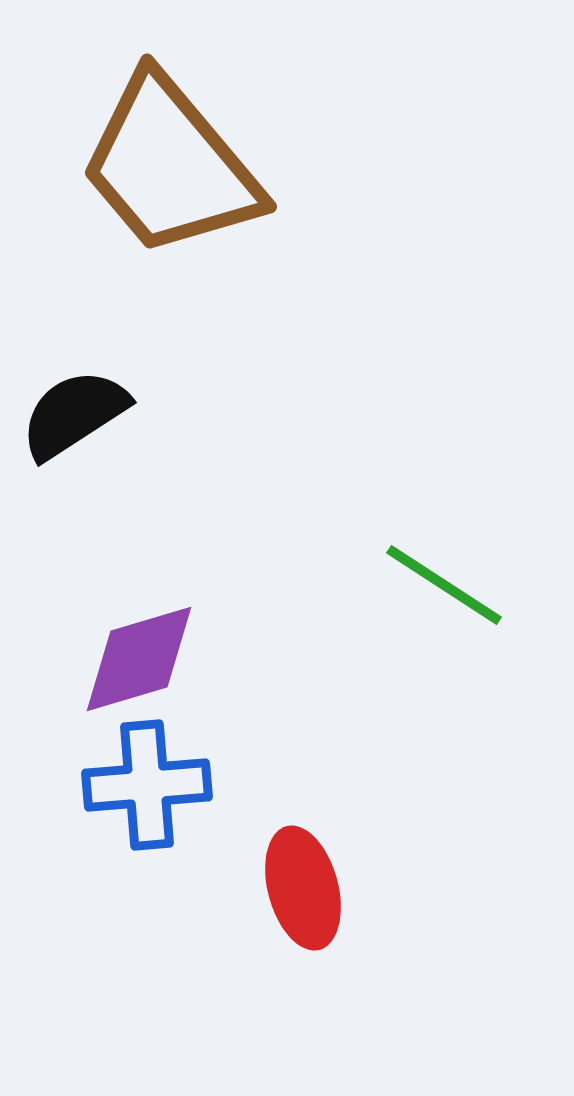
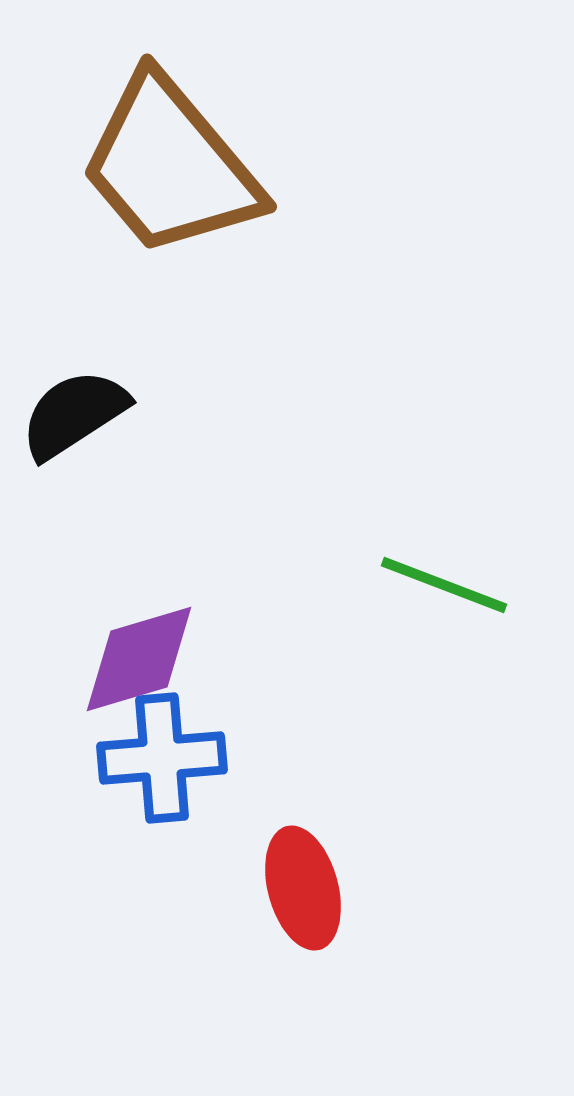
green line: rotated 12 degrees counterclockwise
blue cross: moved 15 px right, 27 px up
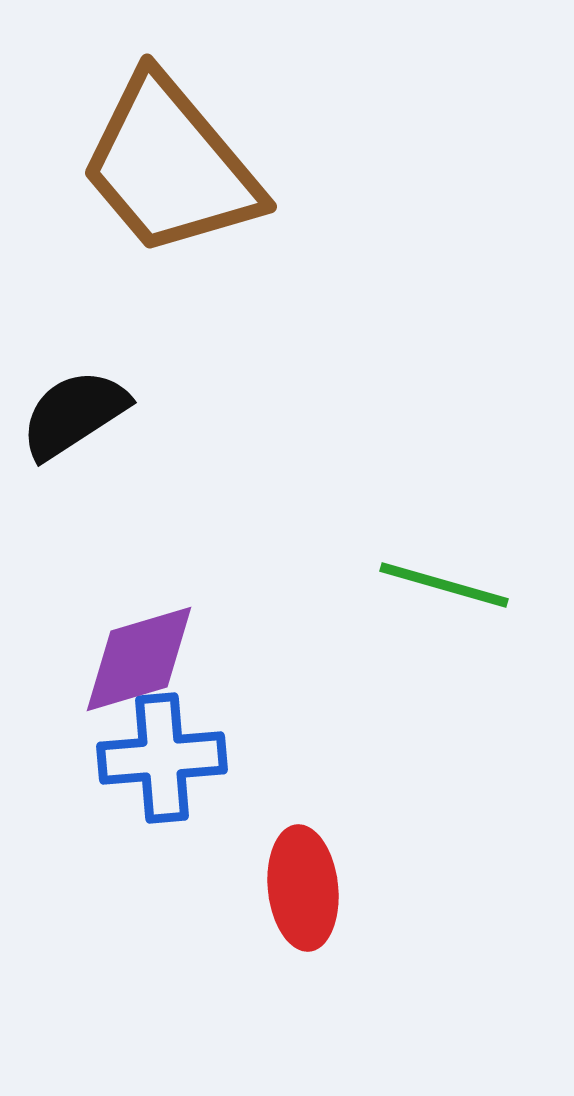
green line: rotated 5 degrees counterclockwise
red ellipse: rotated 9 degrees clockwise
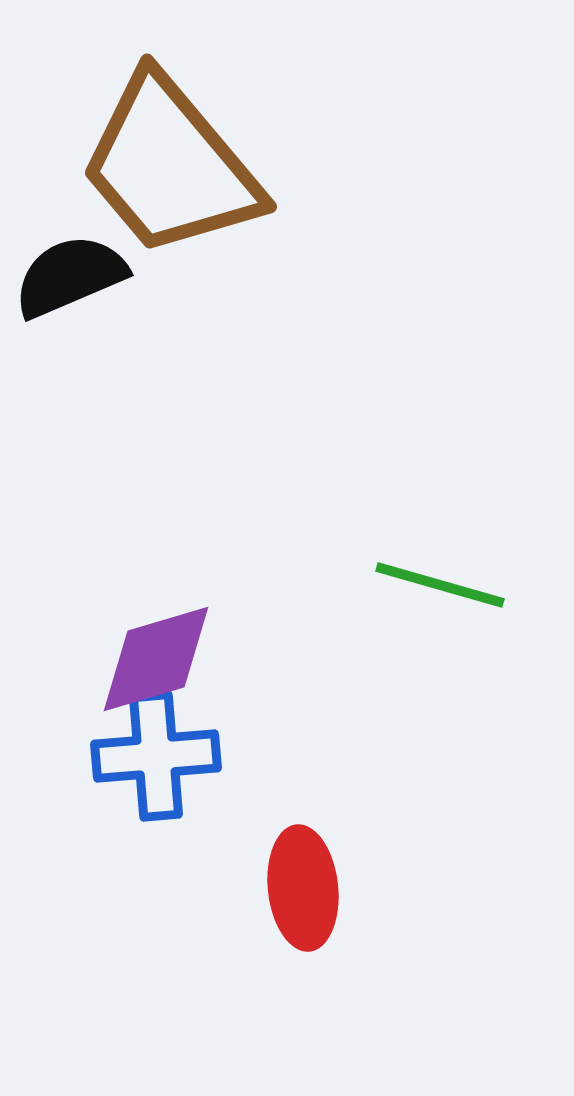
black semicircle: moved 4 px left, 138 px up; rotated 10 degrees clockwise
green line: moved 4 px left
purple diamond: moved 17 px right
blue cross: moved 6 px left, 2 px up
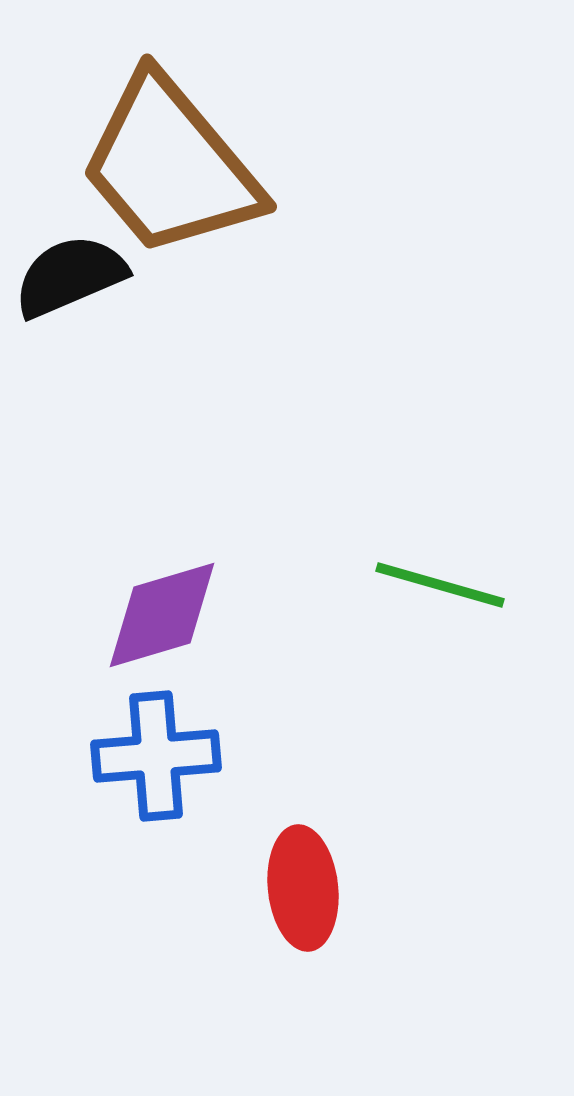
purple diamond: moved 6 px right, 44 px up
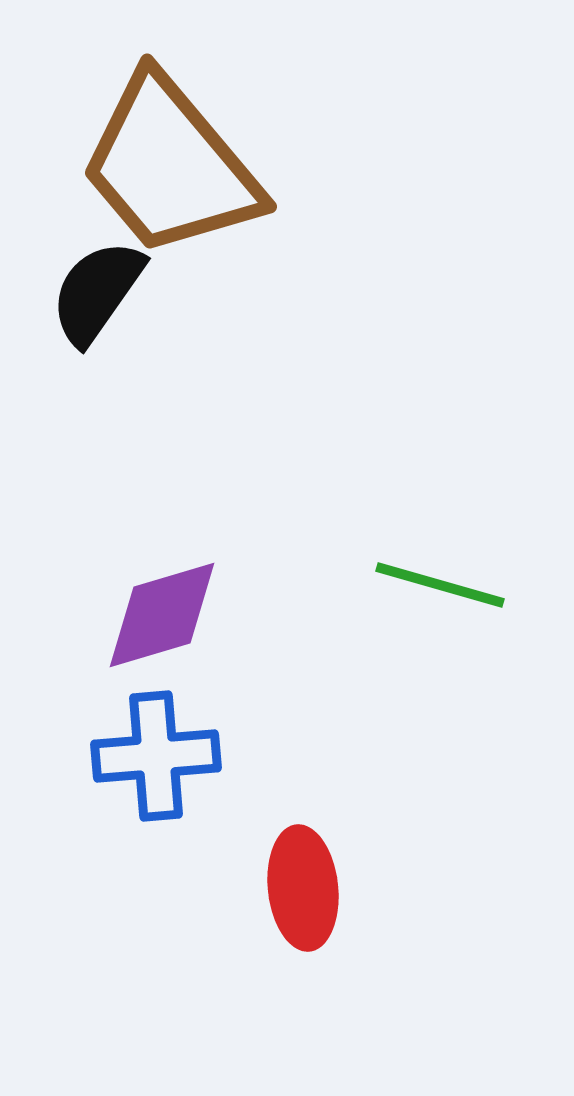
black semicircle: moved 27 px right, 16 px down; rotated 32 degrees counterclockwise
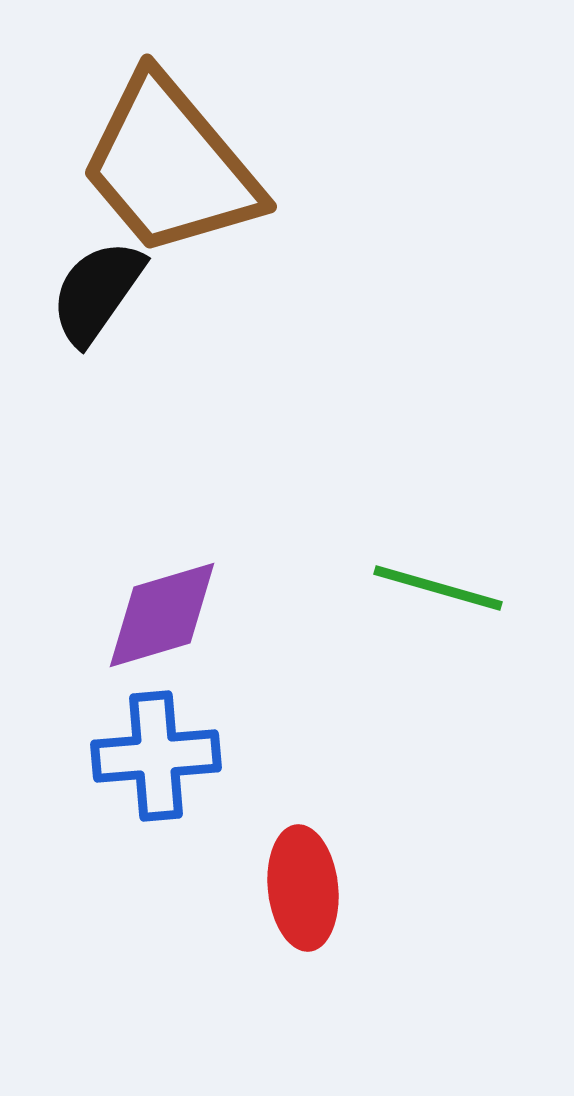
green line: moved 2 px left, 3 px down
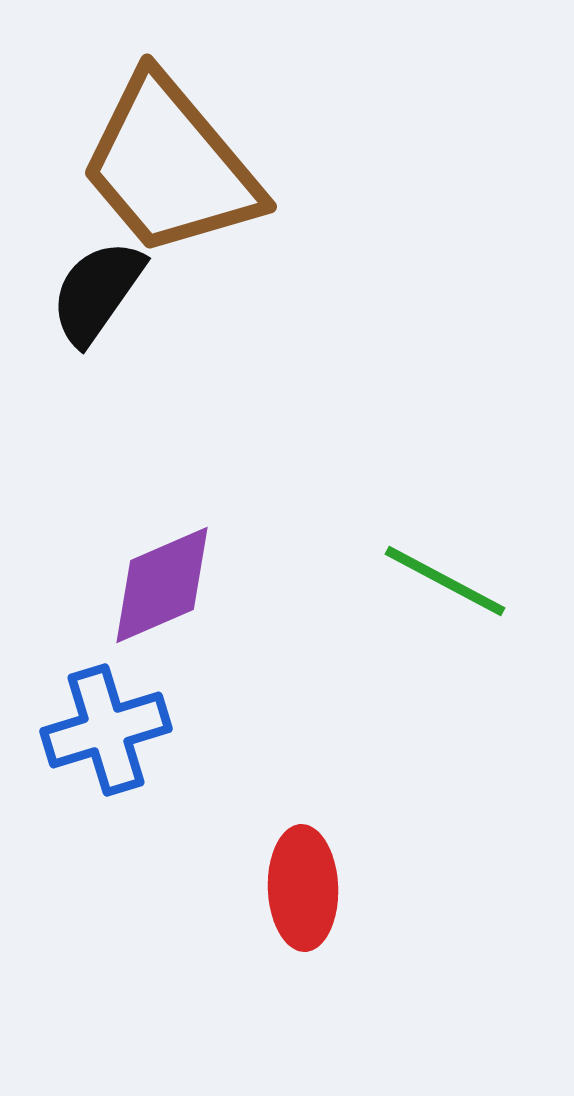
green line: moved 7 px right, 7 px up; rotated 12 degrees clockwise
purple diamond: moved 30 px up; rotated 7 degrees counterclockwise
blue cross: moved 50 px left, 26 px up; rotated 12 degrees counterclockwise
red ellipse: rotated 4 degrees clockwise
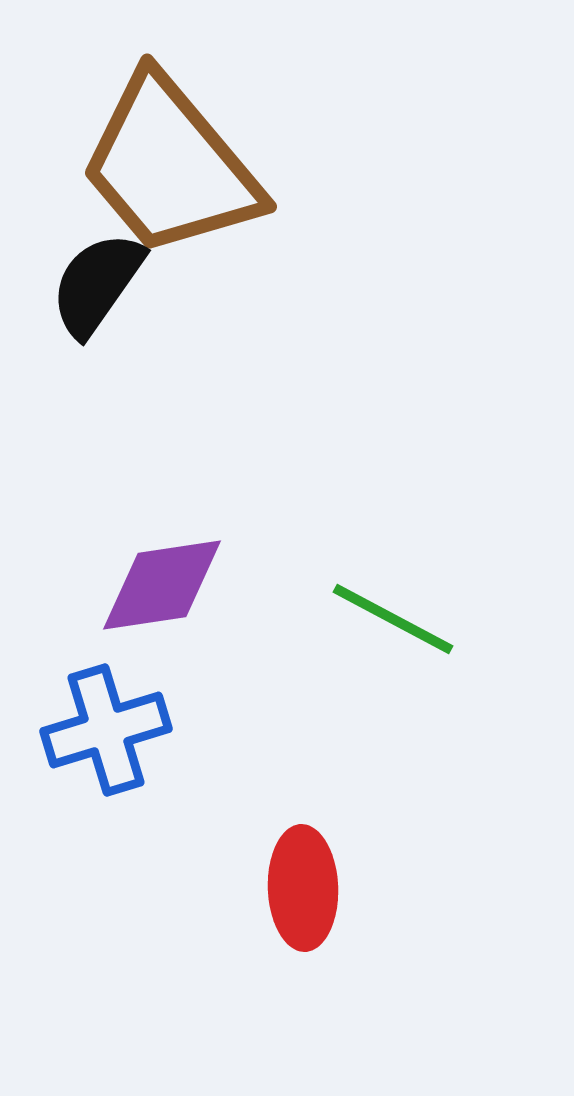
black semicircle: moved 8 px up
green line: moved 52 px left, 38 px down
purple diamond: rotated 15 degrees clockwise
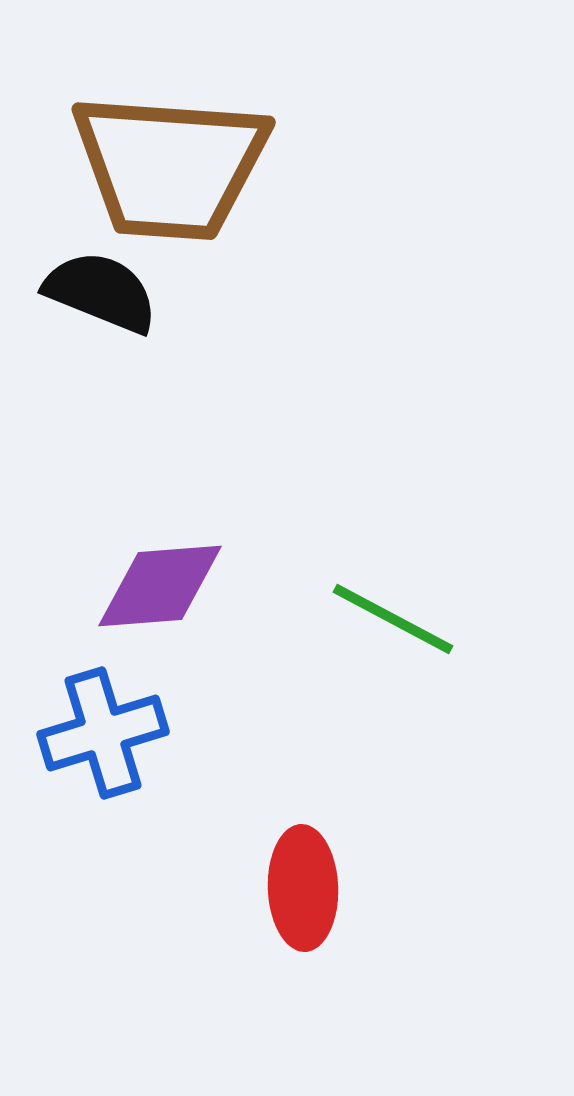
brown trapezoid: rotated 46 degrees counterclockwise
black semicircle: moved 4 px right, 8 px down; rotated 77 degrees clockwise
purple diamond: moved 2 px left, 1 px down; rotated 4 degrees clockwise
blue cross: moved 3 px left, 3 px down
